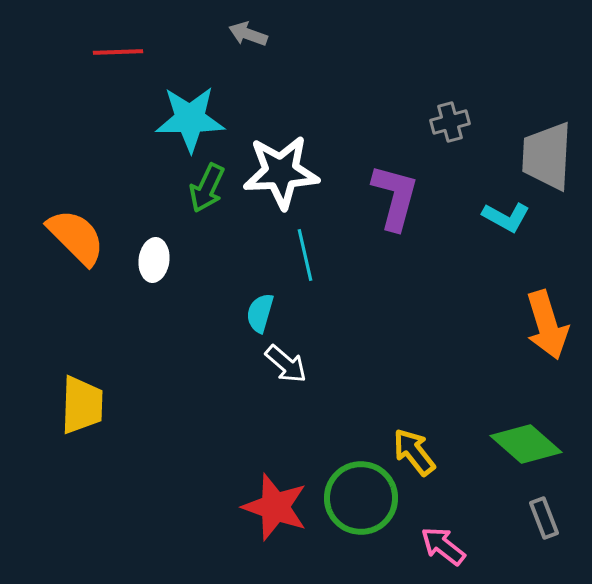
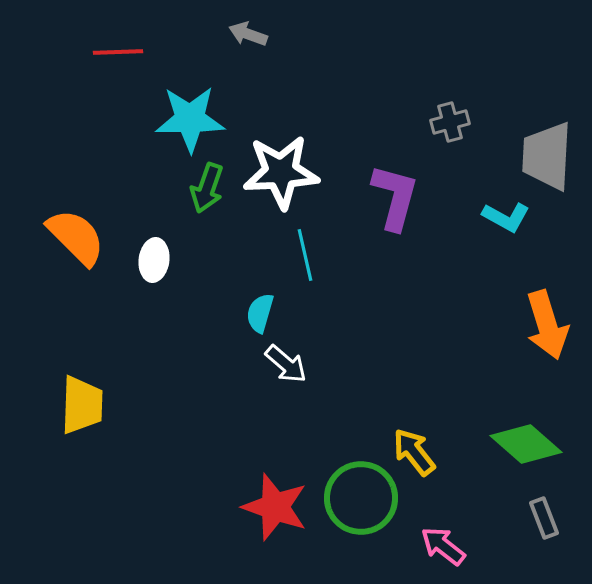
green arrow: rotated 6 degrees counterclockwise
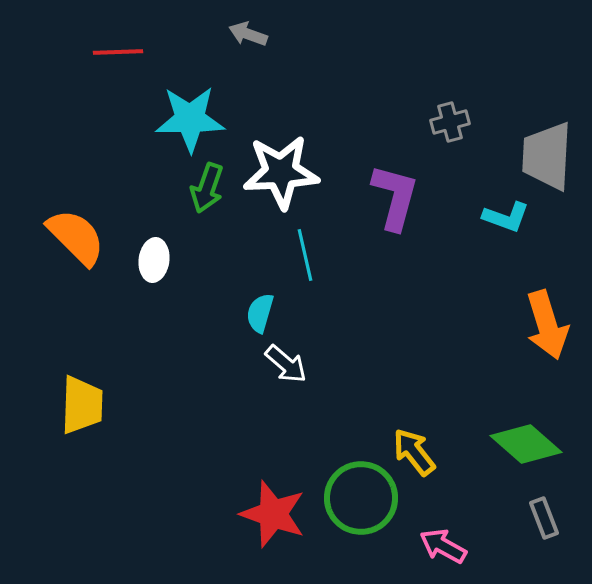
cyan L-shape: rotated 9 degrees counterclockwise
red star: moved 2 px left, 7 px down
pink arrow: rotated 9 degrees counterclockwise
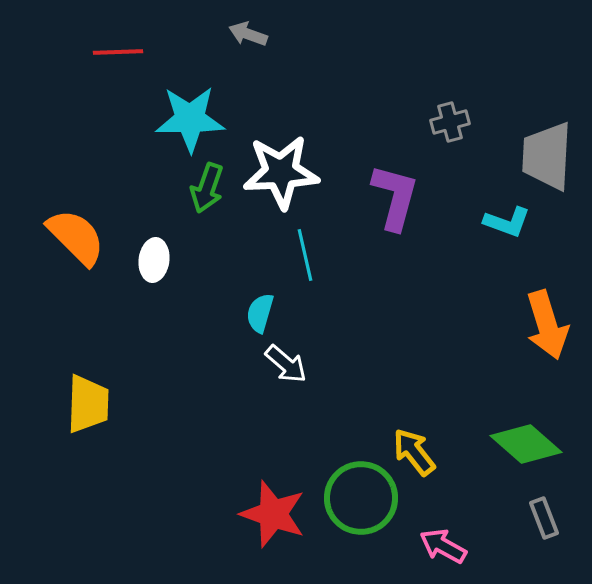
cyan L-shape: moved 1 px right, 5 px down
yellow trapezoid: moved 6 px right, 1 px up
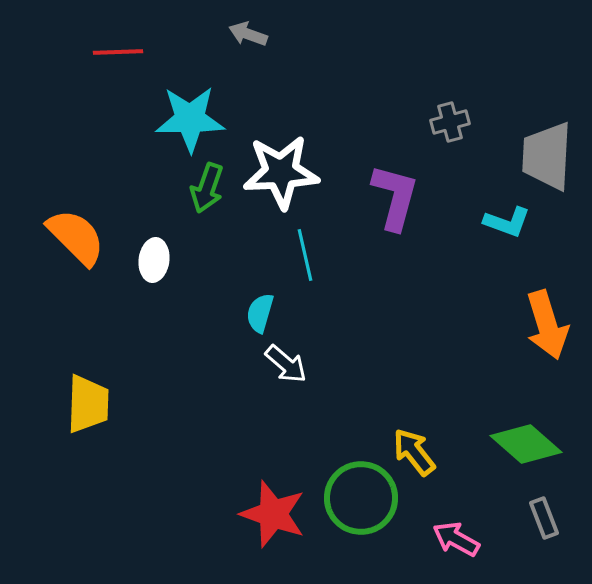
pink arrow: moved 13 px right, 7 px up
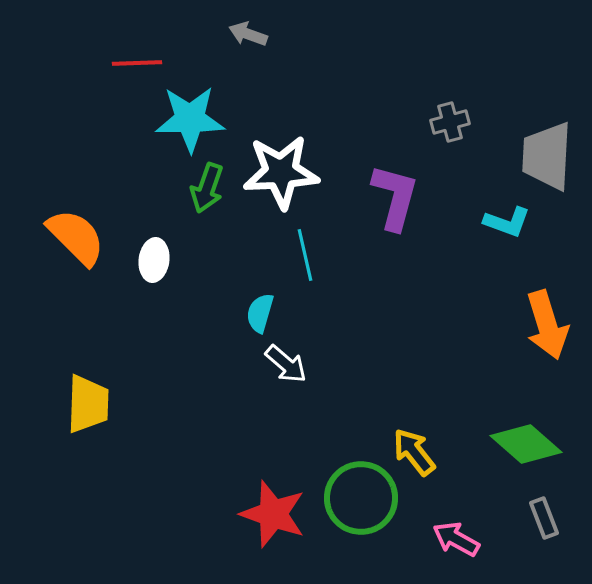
red line: moved 19 px right, 11 px down
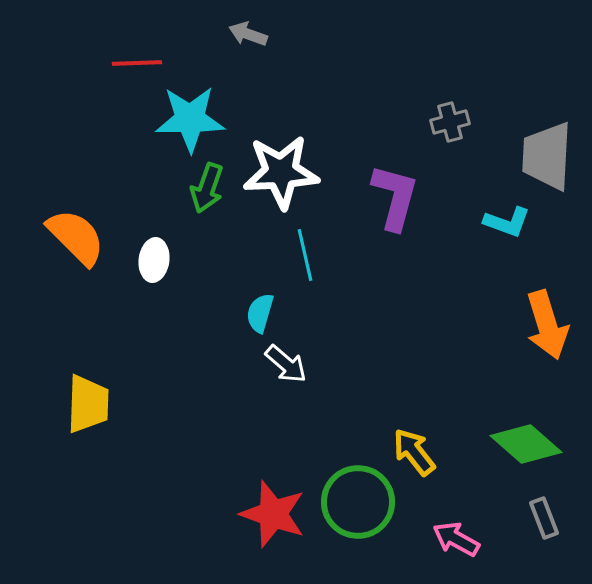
green circle: moved 3 px left, 4 px down
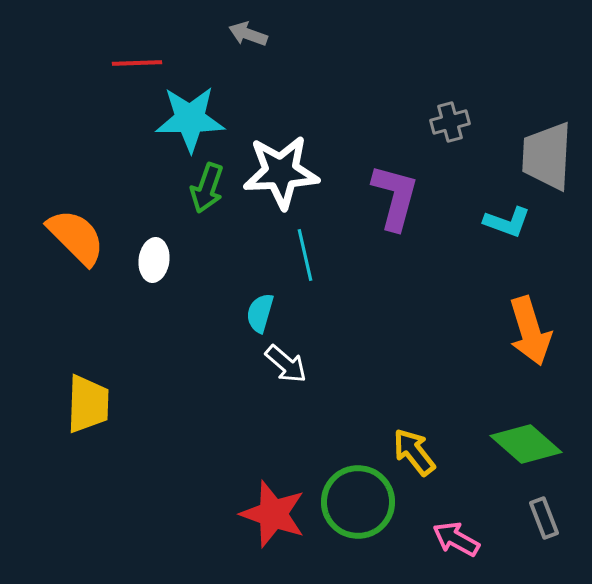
orange arrow: moved 17 px left, 6 px down
